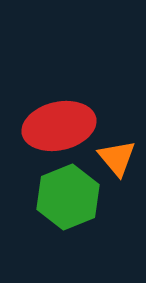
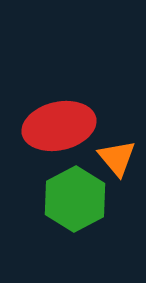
green hexagon: moved 7 px right, 2 px down; rotated 6 degrees counterclockwise
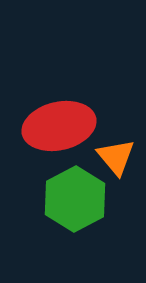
orange triangle: moved 1 px left, 1 px up
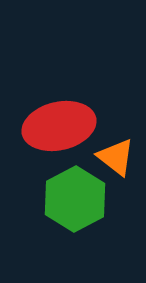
orange triangle: rotated 12 degrees counterclockwise
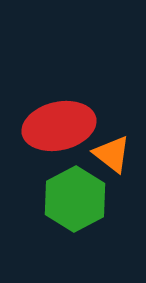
orange triangle: moved 4 px left, 3 px up
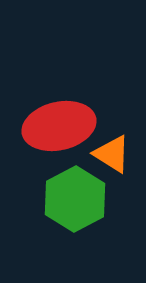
orange triangle: rotated 6 degrees counterclockwise
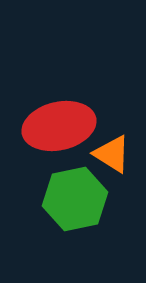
green hexagon: rotated 16 degrees clockwise
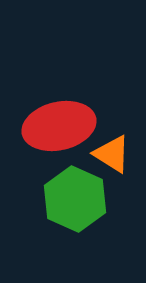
green hexagon: rotated 24 degrees counterclockwise
